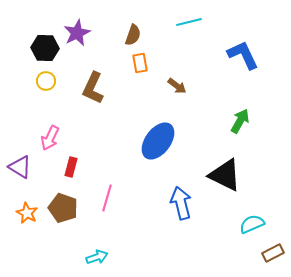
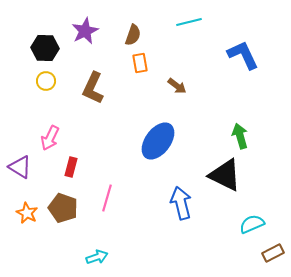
purple star: moved 8 px right, 2 px up
green arrow: moved 15 px down; rotated 45 degrees counterclockwise
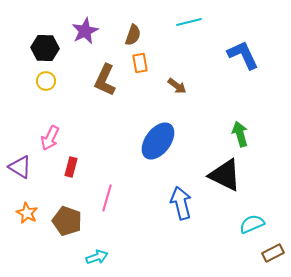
brown L-shape: moved 12 px right, 8 px up
green arrow: moved 2 px up
brown pentagon: moved 4 px right, 13 px down
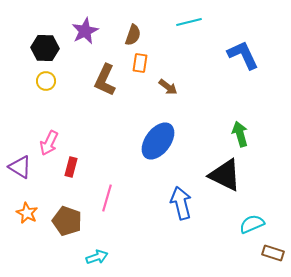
orange rectangle: rotated 18 degrees clockwise
brown arrow: moved 9 px left, 1 px down
pink arrow: moved 1 px left, 5 px down
brown rectangle: rotated 45 degrees clockwise
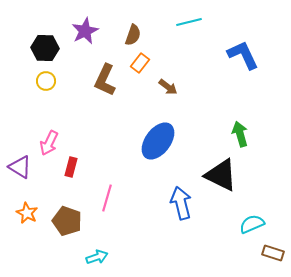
orange rectangle: rotated 30 degrees clockwise
black triangle: moved 4 px left
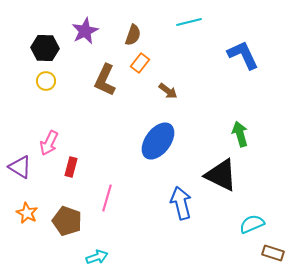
brown arrow: moved 4 px down
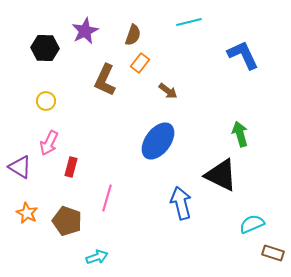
yellow circle: moved 20 px down
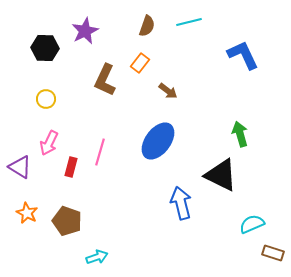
brown semicircle: moved 14 px right, 9 px up
yellow circle: moved 2 px up
pink line: moved 7 px left, 46 px up
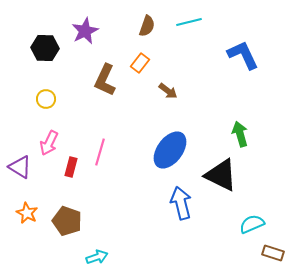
blue ellipse: moved 12 px right, 9 px down
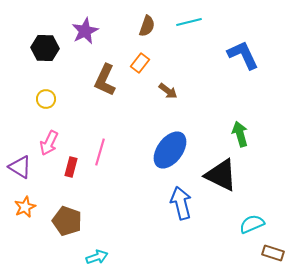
orange star: moved 2 px left, 6 px up; rotated 20 degrees clockwise
